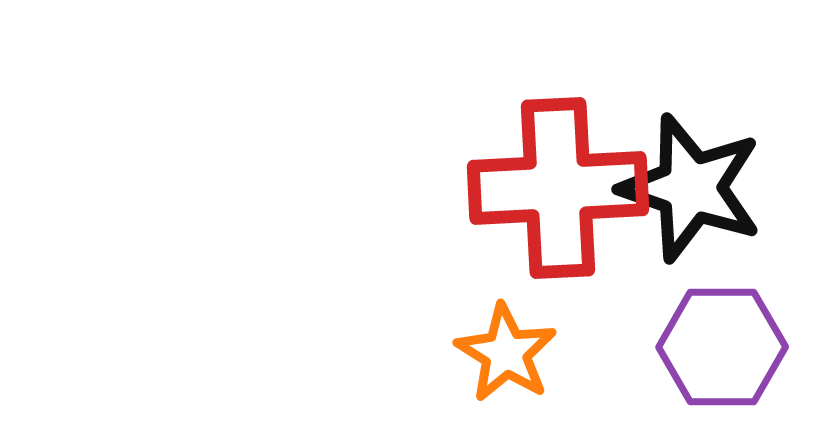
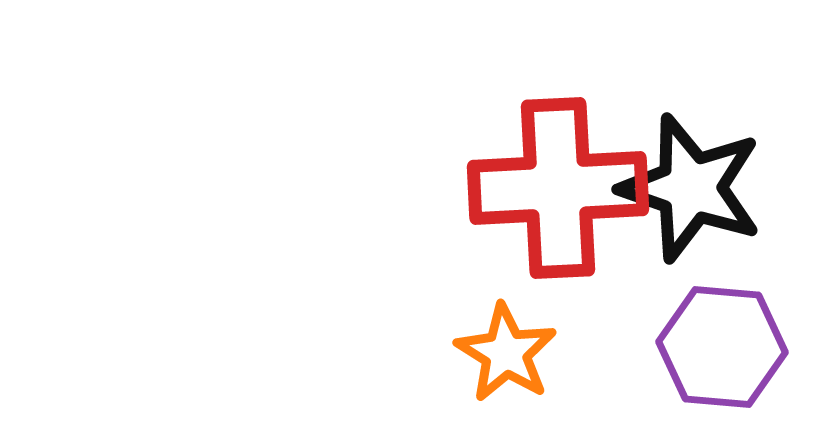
purple hexagon: rotated 5 degrees clockwise
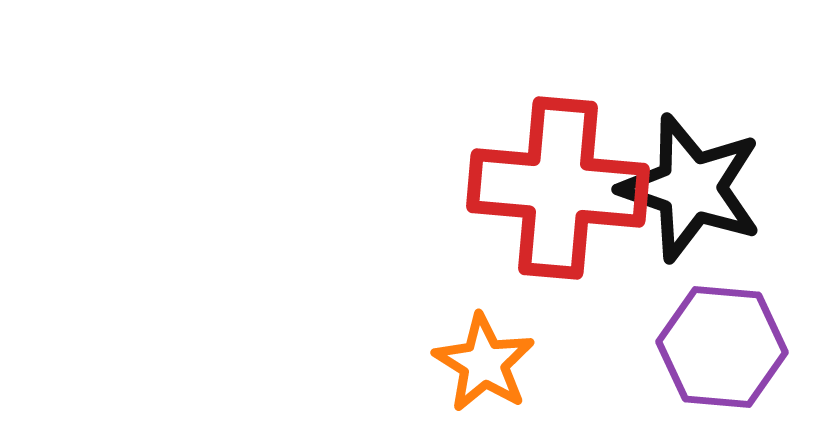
red cross: rotated 8 degrees clockwise
orange star: moved 22 px left, 10 px down
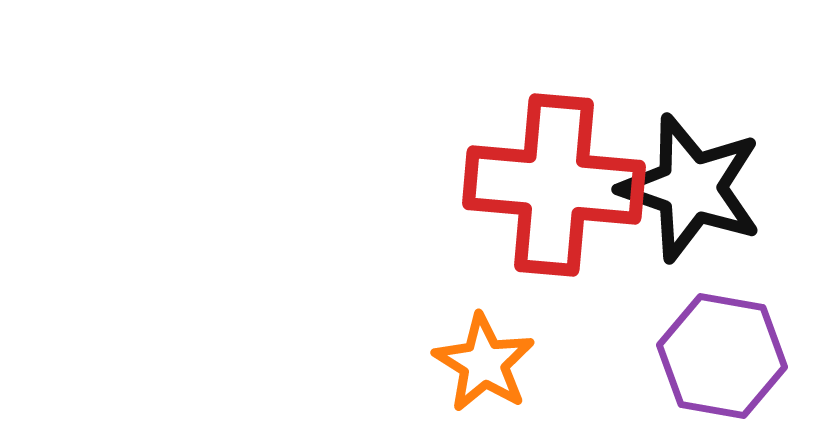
red cross: moved 4 px left, 3 px up
purple hexagon: moved 9 px down; rotated 5 degrees clockwise
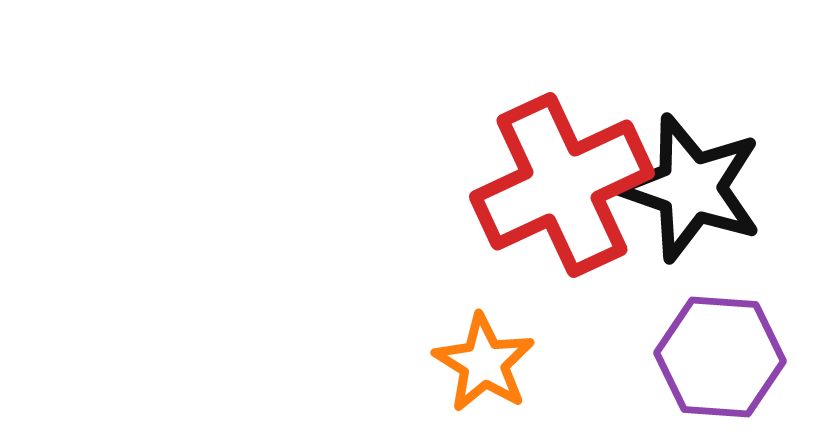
red cross: moved 8 px right; rotated 30 degrees counterclockwise
purple hexagon: moved 2 px left, 1 px down; rotated 6 degrees counterclockwise
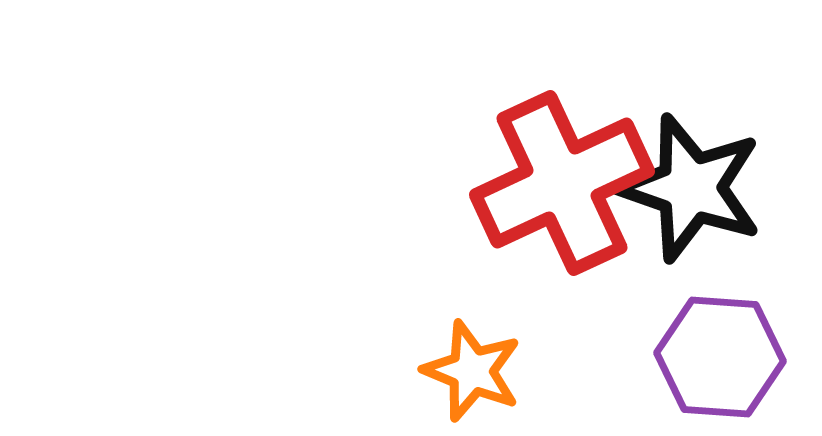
red cross: moved 2 px up
orange star: moved 12 px left, 8 px down; rotated 10 degrees counterclockwise
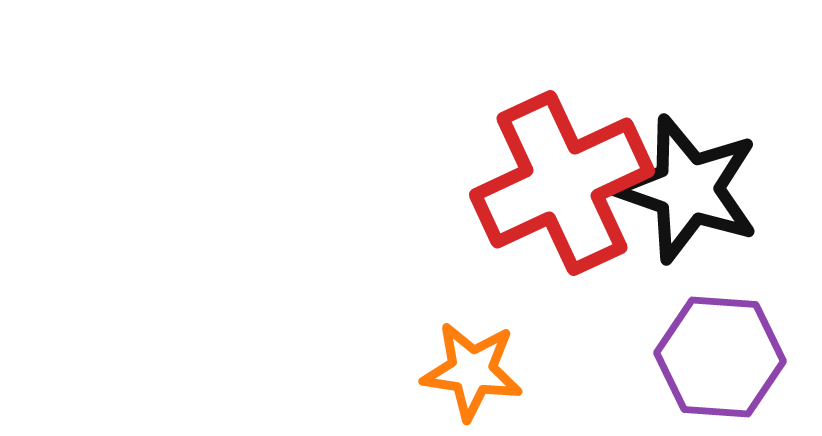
black star: moved 3 px left, 1 px down
orange star: rotated 14 degrees counterclockwise
